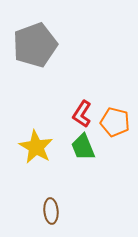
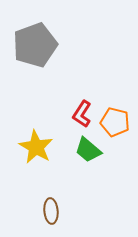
green trapezoid: moved 5 px right, 3 px down; rotated 28 degrees counterclockwise
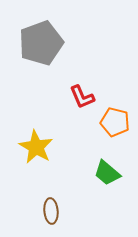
gray pentagon: moved 6 px right, 2 px up
red L-shape: moved 17 px up; rotated 56 degrees counterclockwise
green trapezoid: moved 19 px right, 23 px down
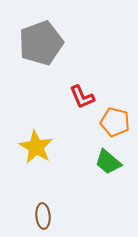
green trapezoid: moved 1 px right, 11 px up
brown ellipse: moved 8 px left, 5 px down
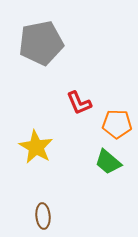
gray pentagon: rotated 9 degrees clockwise
red L-shape: moved 3 px left, 6 px down
orange pentagon: moved 2 px right, 2 px down; rotated 12 degrees counterclockwise
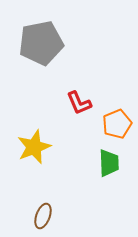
orange pentagon: rotated 24 degrees counterclockwise
yellow star: moved 2 px left; rotated 20 degrees clockwise
green trapezoid: moved 1 px right, 1 px down; rotated 132 degrees counterclockwise
brown ellipse: rotated 25 degrees clockwise
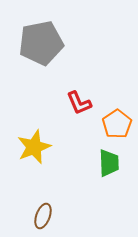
orange pentagon: rotated 12 degrees counterclockwise
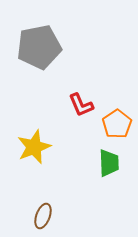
gray pentagon: moved 2 px left, 4 px down
red L-shape: moved 2 px right, 2 px down
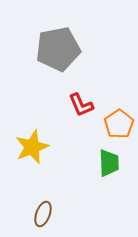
gray pentagon: moved 19 px right, 2 px down
orange pentagon: moved 2 px right
yellow star: moved 2 px left
brown ellipse: moved 2 px up
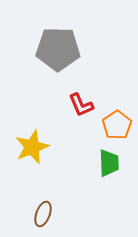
gray pentagon: rotated 12 degrees clockwise
orange pentagon: moved 2 px left, 1 px down
